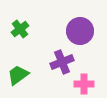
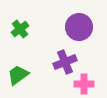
purple circle: moved 1 px left, 4 px up
purple cross: moved 3 px right
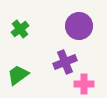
purple circle: moved 1 px up
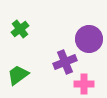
purple circle: moved 10 px right, 13 px down
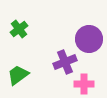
green cross: moved 1 px left
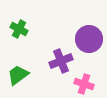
green cross: rotated 24 degrees counterclockwise
purple cross: moved 4 px left, 1 px up
pink cross: rotated 18 degrees clockwise
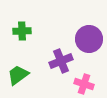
green cross: moved 3 px right, 2 px down; rotated 30 degrees counterclockwise
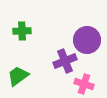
purple circle: moved 2 px left, 1 px down
purple cross: moved 4 px right
green trapezoid: moved 1 px down
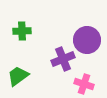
purple cross: moved 2 px left, 2 px up
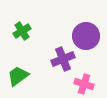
green cross: rotated 30 degrees counterclockwise
purple circle: moved 1 px left, 4 px up
